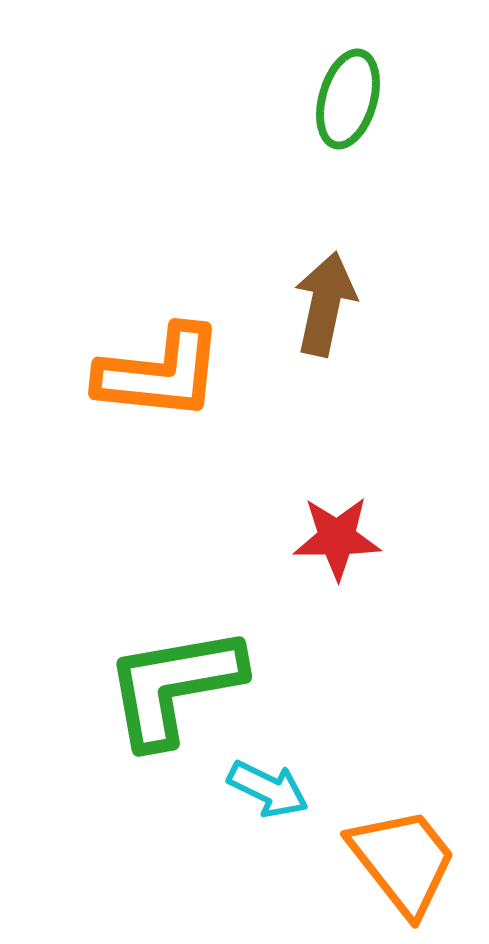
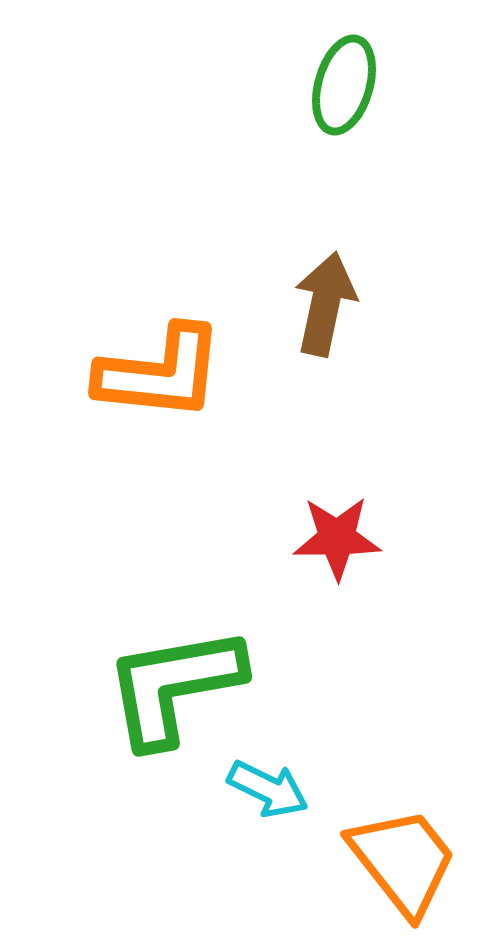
green ellipse: moved 4 px left, 14 px up
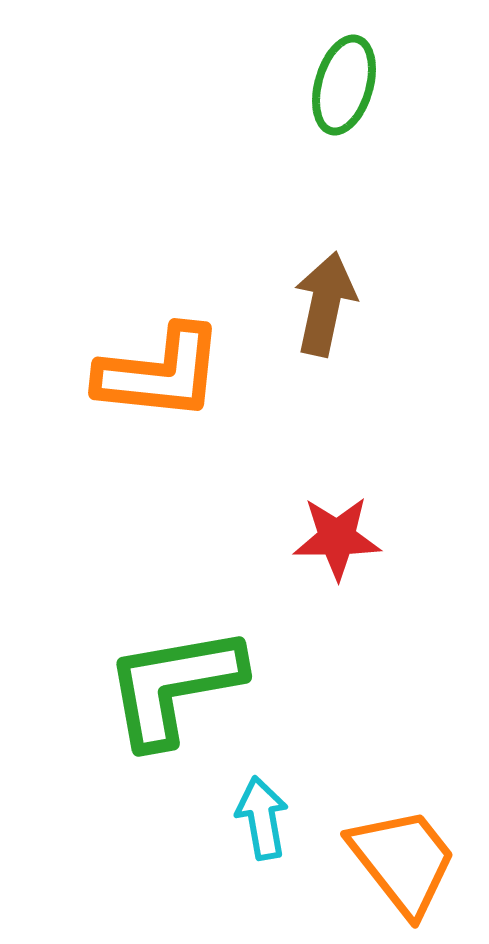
cyan arrow: moved 6 px left, 29 px down; rotated 126 degrees counterclockwise
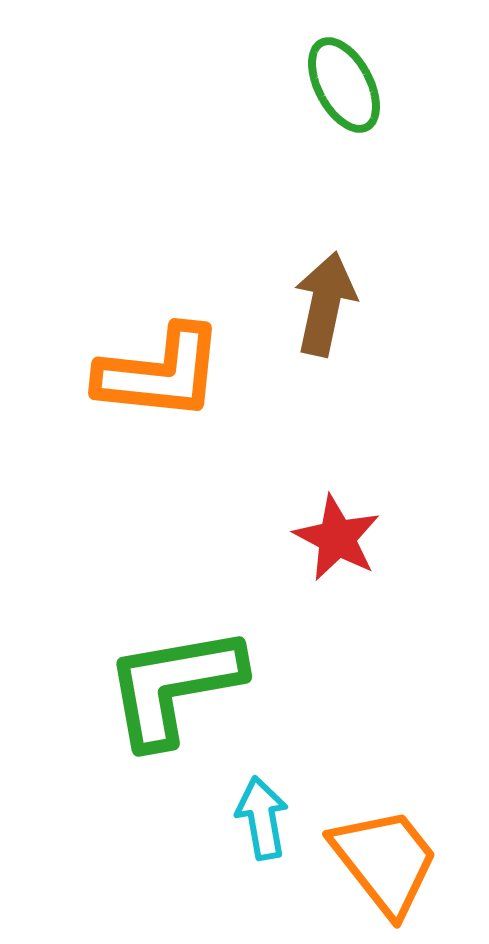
green ellipse: rotated 44 degrees counterclockwise
red star: rotated 28 degrees clockwise
orange trapezoid: moved 18 px left
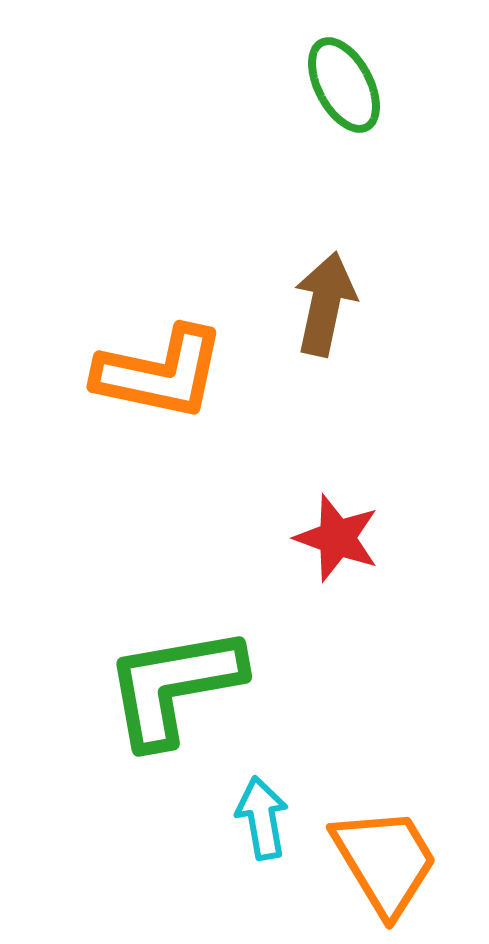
orange L-shape: rotated 6 degrees clockwise
red star: rotated 8 degrees counterclockwise
orange trapezoid: rotated 7 degrees clockwise
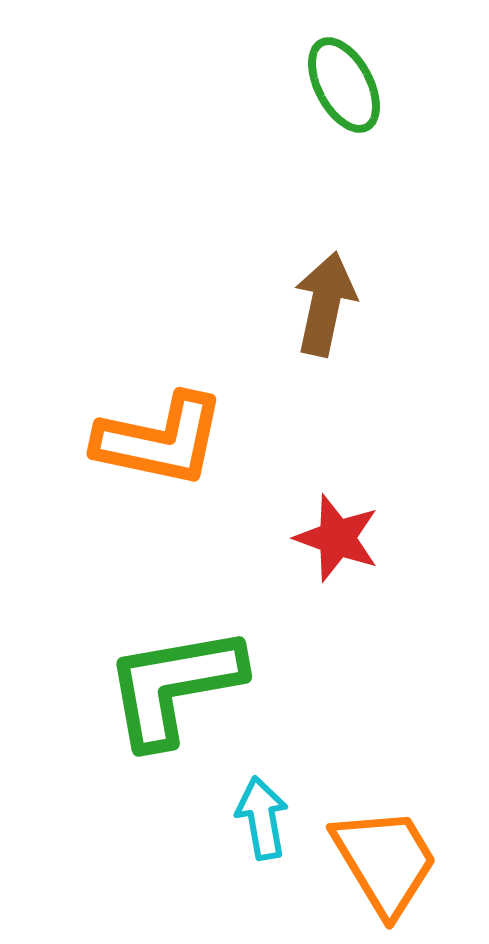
orange L-shape: moved 67 px down
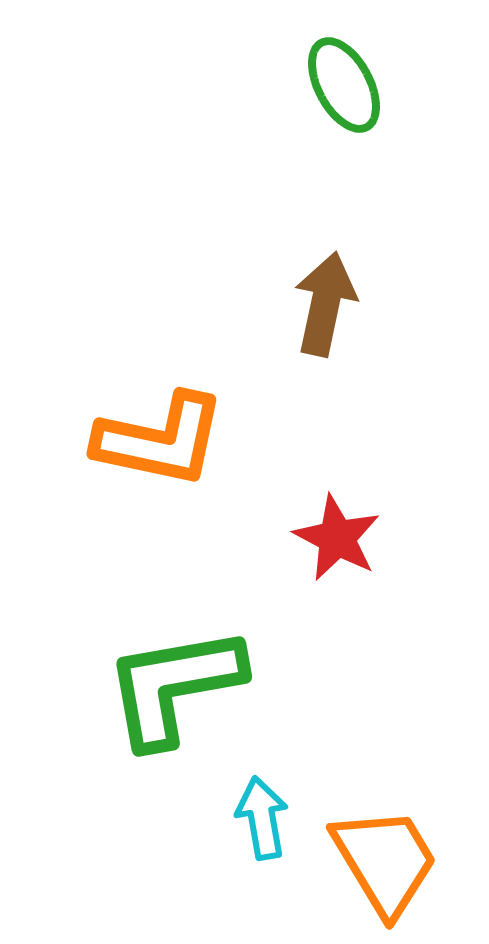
red star: rotated 8 degrees clockwise
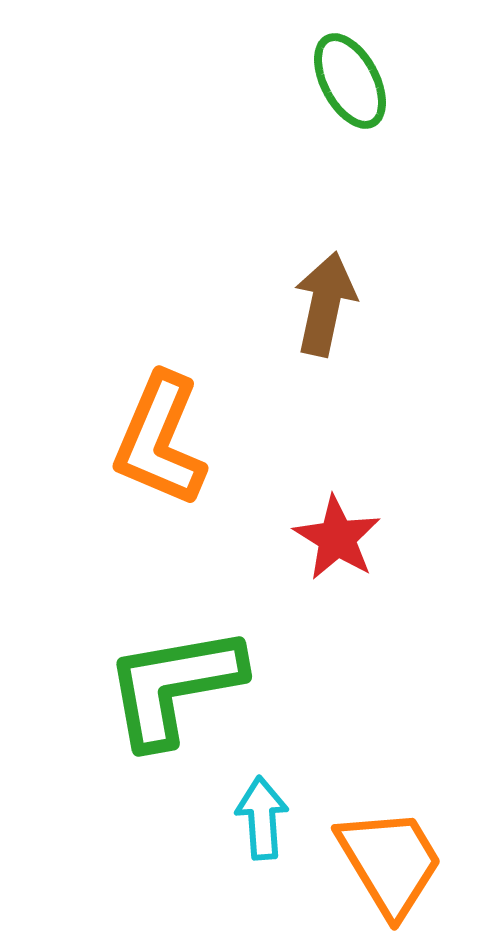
green ellipse: moved 6 px right, 4 px up
orange L-shape: rotated 101 degrees clockwise
red star: rotated 4 degrees clockwise
cyan arrow: rotated 6 degrees clockwise
orange trapezoid: moved 5 px right, 1 px down
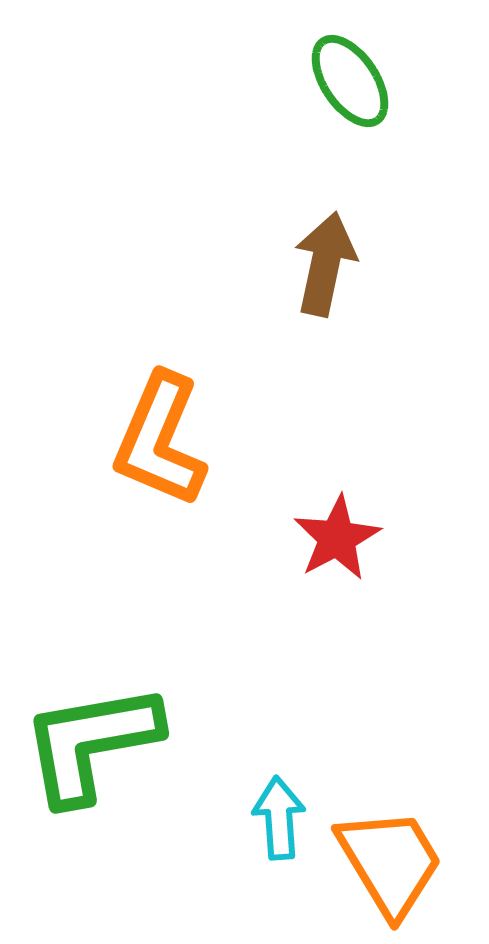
green ellipse: rotated 6 degrees counterclockwise
brown arrow: moved 40 px up
red star: rotated 12 degrees clockwise
green L-shape: moved 83 px left, 57 px down
cyan arrow: moved 17 px right
